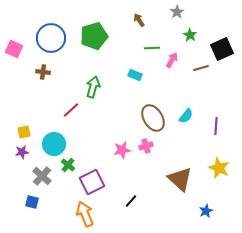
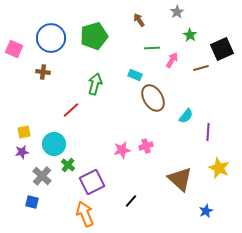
green arrow: moved 2 px right, 3 px up
brown ellipse: moved 20 px up
purple line: moved 8 px left, 6 px down
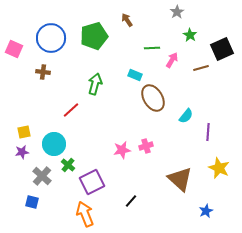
brown arrow: moved 12 px left
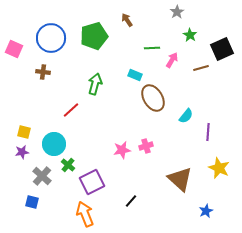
yellow square: rotated 24 degrees clockwise
